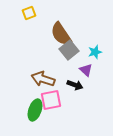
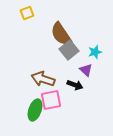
yellow square: moved 2 px left
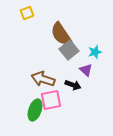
black arrow: moved 2 px left
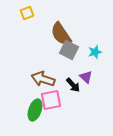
gray square: rotated 24 degrees counterclockwise
purple triangle: moved 7 px down
black arrow: rotated 28 degrees clockwise
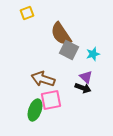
cyan star: moved 2 px left, 2 px down
black arrow: moved 10 px right, 3 px down; rotated 28 degrees counterclockwise
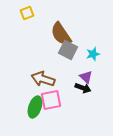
gray square: moved 1 px left
green ellipse: moved 3 px up
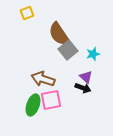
brown semicircle: moved 2 px left
gray square: rotated 24 degrees clockwise
green ellipse: moved 2 px left, 2 px up
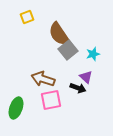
yellow square: moved 4 px down
black arrow: moved 5 px left
green ellipse: moved 17 px left, 3 px down
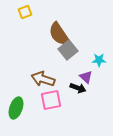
yellow square: moved 2 px left, 5 px up
cyan star: moved 6 px right, 6 px down; rotated 16 degrees clockwise
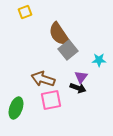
purple triangle: moved 5 px left; rotated 24 degrees clockwise
